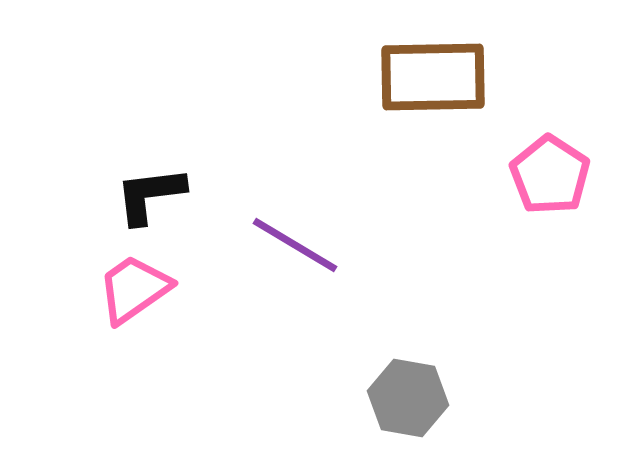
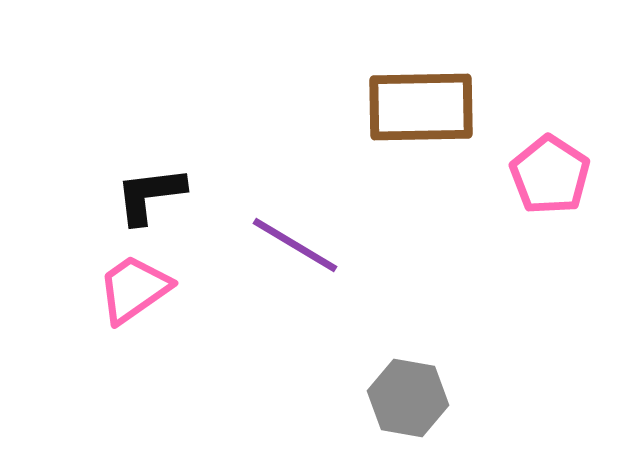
brown rectangle: moved 12 px left, 30 px down
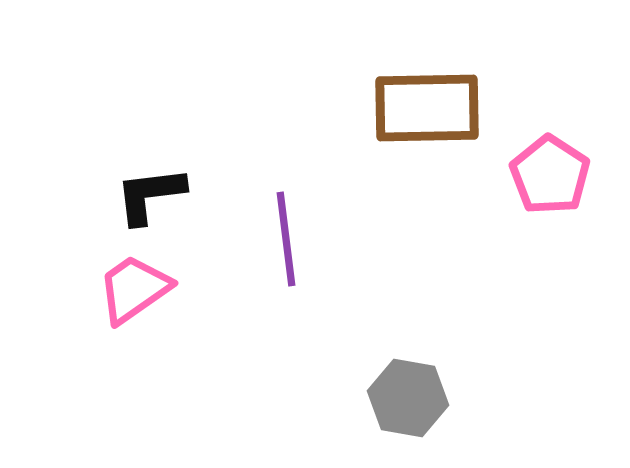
brown rectangle: moved 6 px right, 1 px down
purple line: moved 9 px left, 6 px up; rotated 52 degrees clockwise
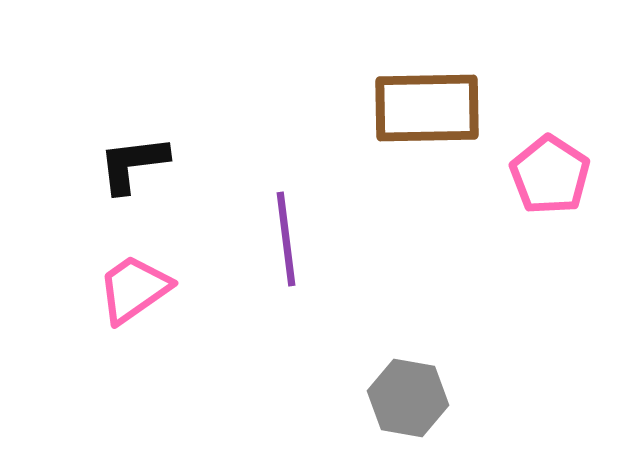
black L-shape: moved 17 px left, 31 px up
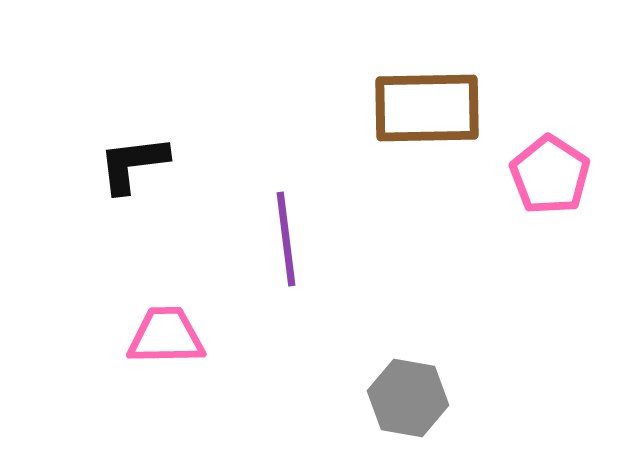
pink trapezoid: moved 32 px right, 47 px down; rotated 34 degrees clockwise
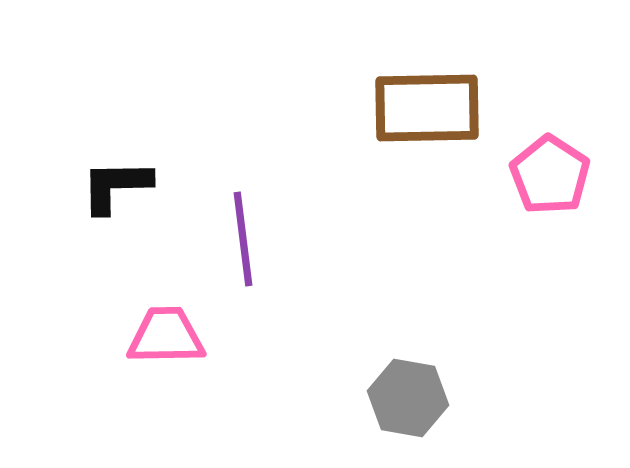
black L-shape: moved 17 px left, 22 px down; rotated 6 degrees clockwise
purple line: moved 43 px left
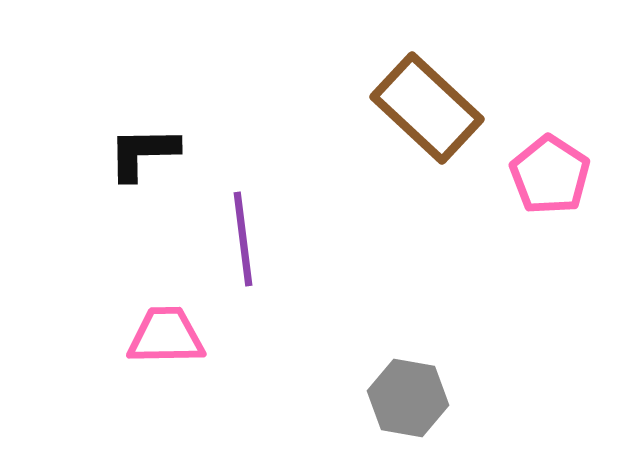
brown rectangle: rotated 44 degrees clockwise
black L-shape: moved 27 px right, 33 px up
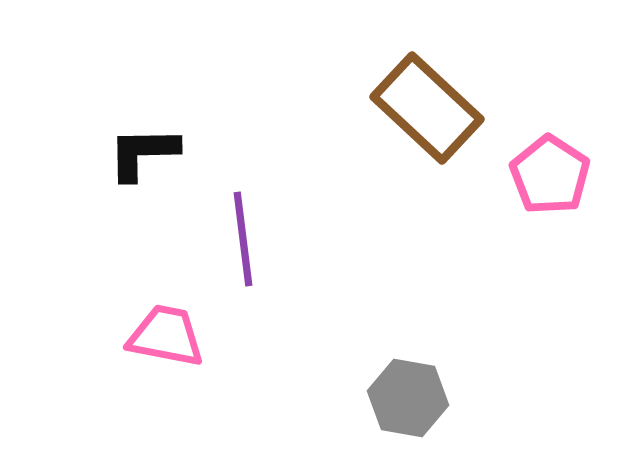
pink trapezoid: rotated 12 degrees clockwise
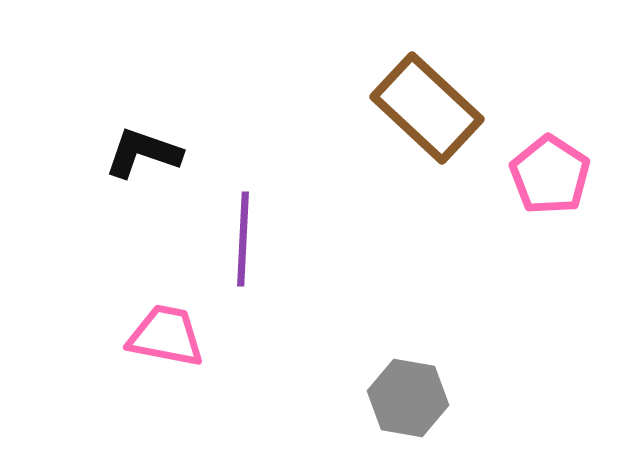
black L-shape: rotated 20 degrees clockwise
purple line: rotated 10 degrees clockwise
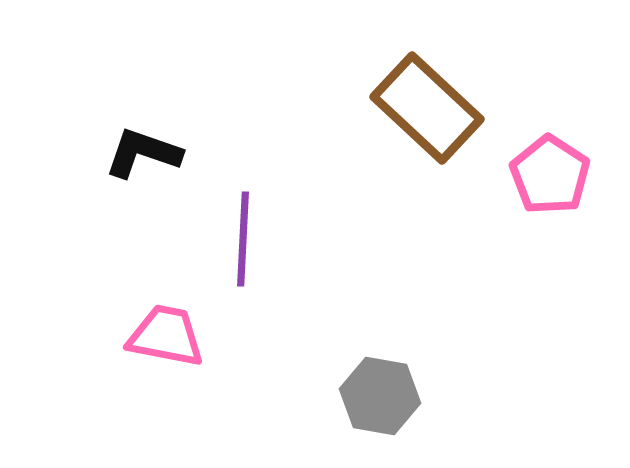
gray hexagon: moved 28 px left, 2 px up
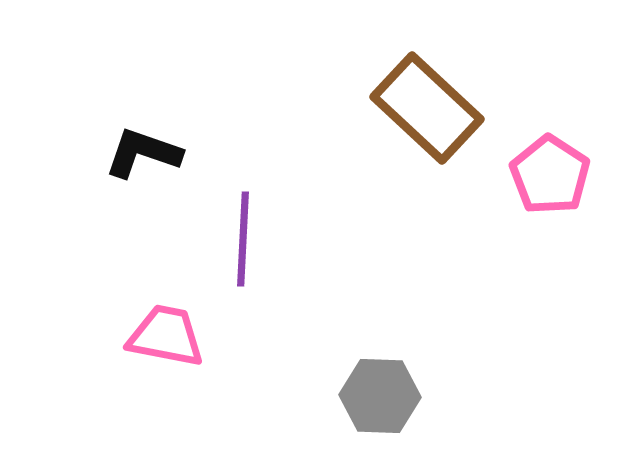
gray hexagon: rotated 8 degrees counterclockwise
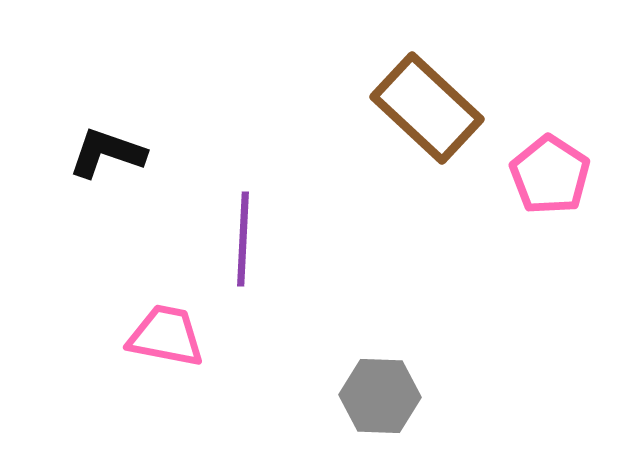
black L-shape: moved 36 px left
